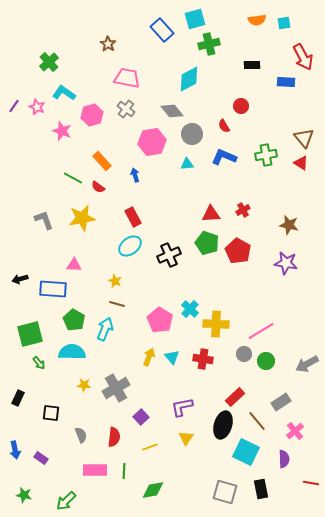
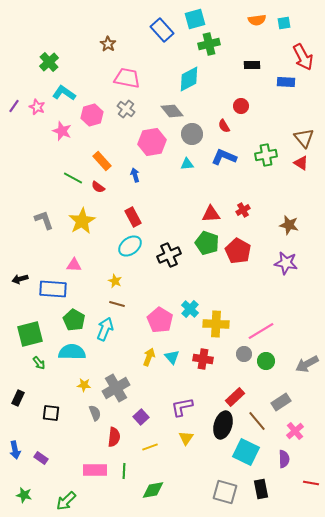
yellow star at (82, 218): moved 3 px down; rotated 20 degrees counterclockwise
gray semicircle at (81, 435): moved 14 px right, 22 px up
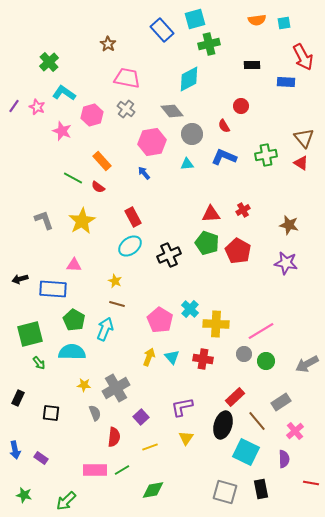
blue arrow at (135, 175): moved 9 px right, 2 px up; rotated 24 degrees counterclockwise
green line at (124, 471): moved 2 px left, 1 px up; rotated 56 degrees clockwise
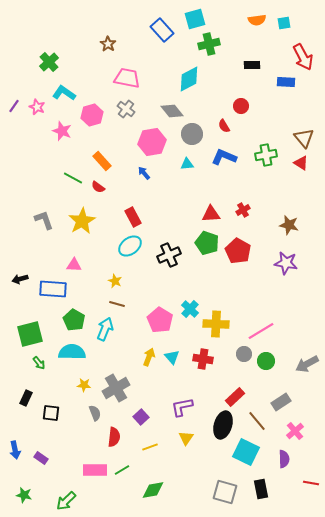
black rectangle at (18, 398): moved 8 px right
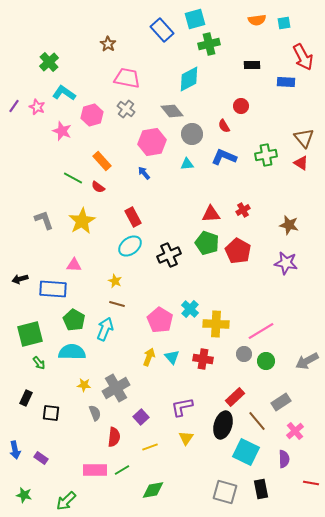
gray arrow at (307, 364): moved 3 px up
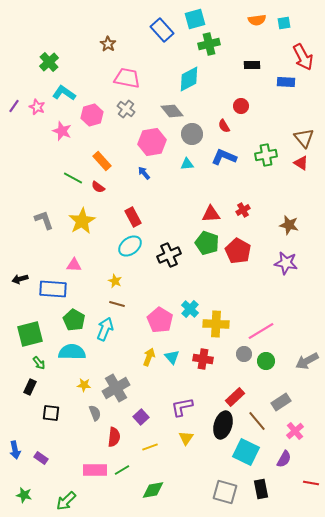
black rectangle at (26, 398): moved 4 px right, 11 px up
purple semicircle at (284, 459): rotated 30 degrees clockwise
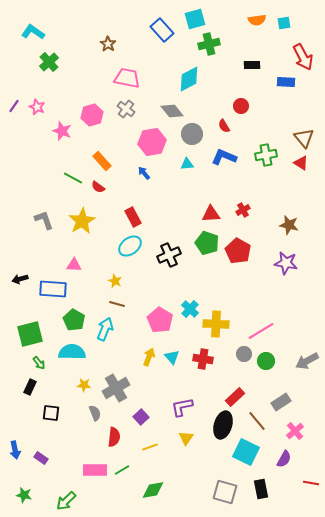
cyan L-shape at (64, 93): moved 31 px left, 61 px up
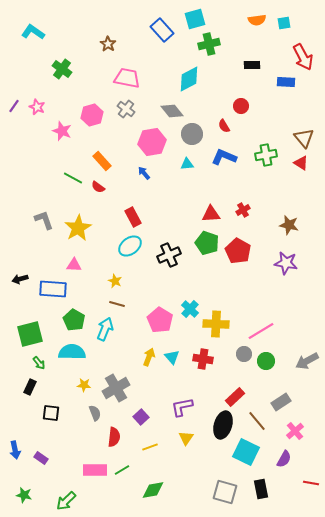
green cross at (49, 62): moved 13 px right, 7 px down; rotated 12 degrees counterclockwise
yellow star at (82, 221): moved 4 px left, 7 px down
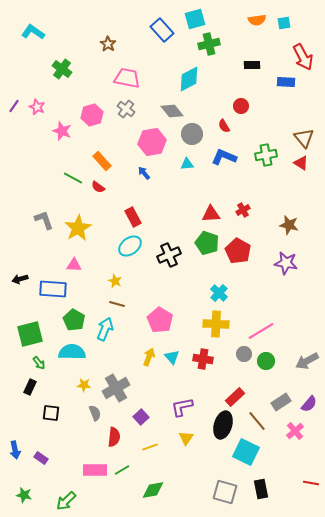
cyan cross at (190, 309): moved 29 px right, 16 px up
purple semicircle at (284, 459): moved 25 px right, 55 px up; rotated 12 degrees clockwise
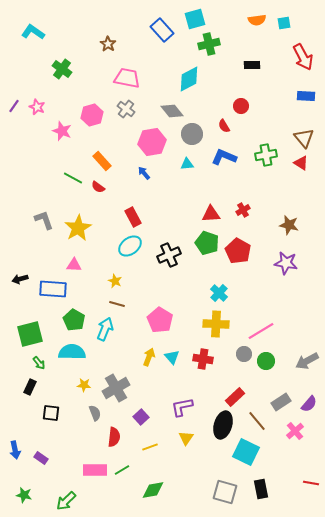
blue rectangle at (286, 82): moved 20 px right, 14 px down
